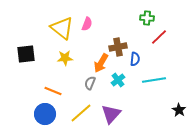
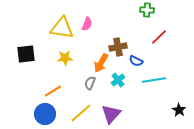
green cross: moved 8 px up
yellow triangle: rotated 30 degrees counterclockwise
blue semicircle: moved 1 px right, 2 px down; rotated 112 degrees clockwise
orange line: rotated 54 degrees counterclockwise
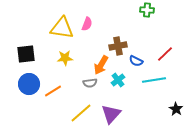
red line: moved 6 px right, 17 px down
brown cross: moved 1 px up
orange arrow: moved 2 px down
gray semicircle: rotated 120 degrees counterclockwise
black star: moved 3 px left, 1 px up
blue circle: moved 16 px left, 30 px up
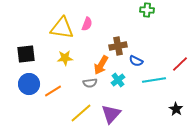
red line: moved 15 px right, 10 px down
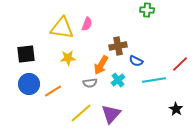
yellow star: moved 3 px right
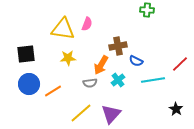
yellow triangle: moved 1 px right, 1 px down
cyan line: moved 1 px left
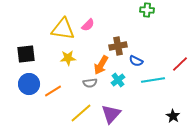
pink semicircle: moved 1 px right, 1 px down; rotated 24 degrees clockwise
black star: moved 3 px left, 7 px down
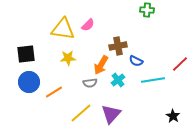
blue circle: moved 2 px up
orange line: moved 1 px right, 1 px down
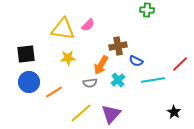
black star: moved 1 px right, 4 px up
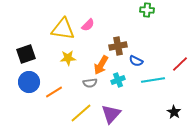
black square: rotated 12 degrees counterclockwise
cyan cross: rotated 16 degrees clockwise
